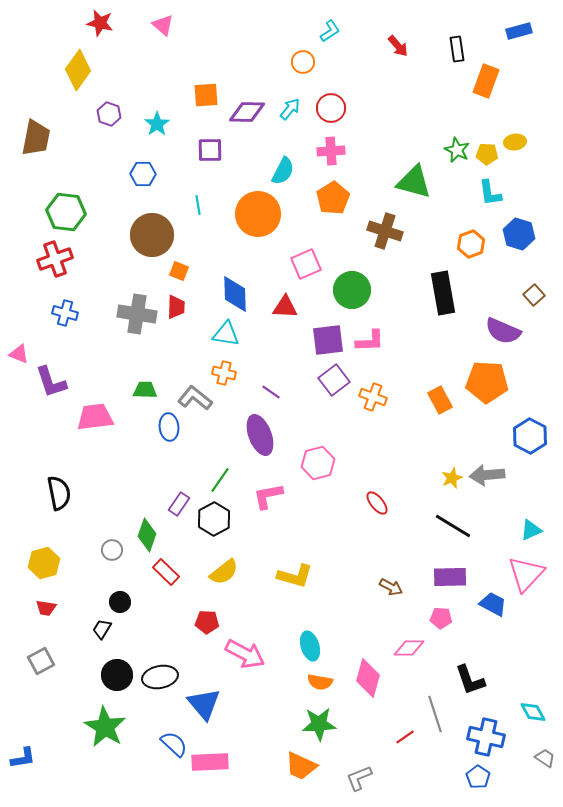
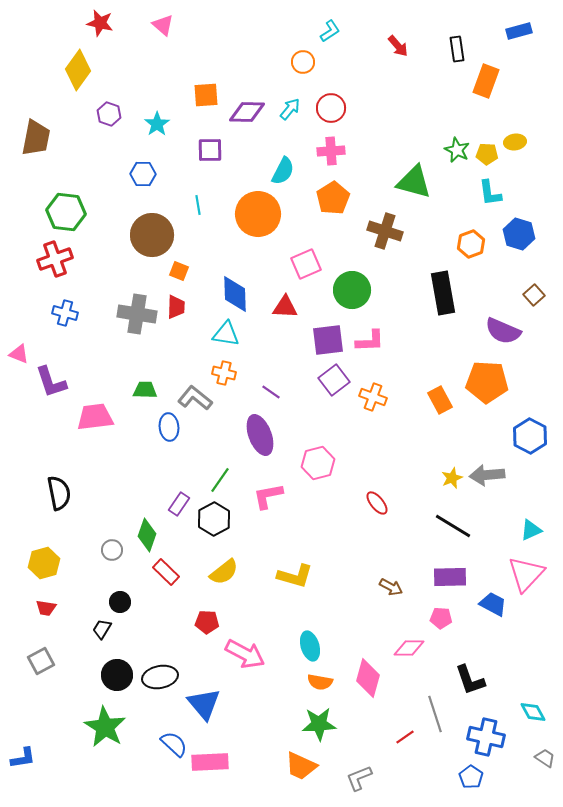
blue pentagon at (478, 777): moved 7 px left
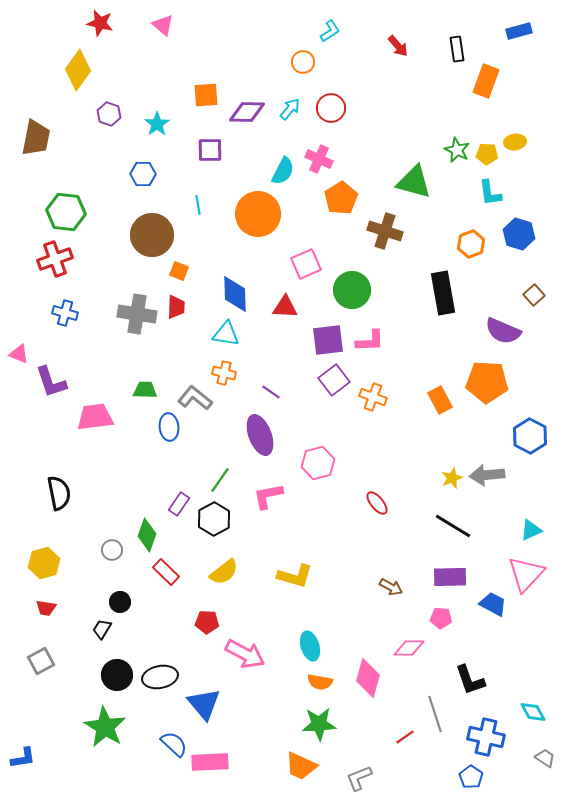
pink cross at (331, 151): moved 12 px left, 8 px down; rotated 28 degrees clockwise
orange pentagon at (333, 198): moved 8 px right
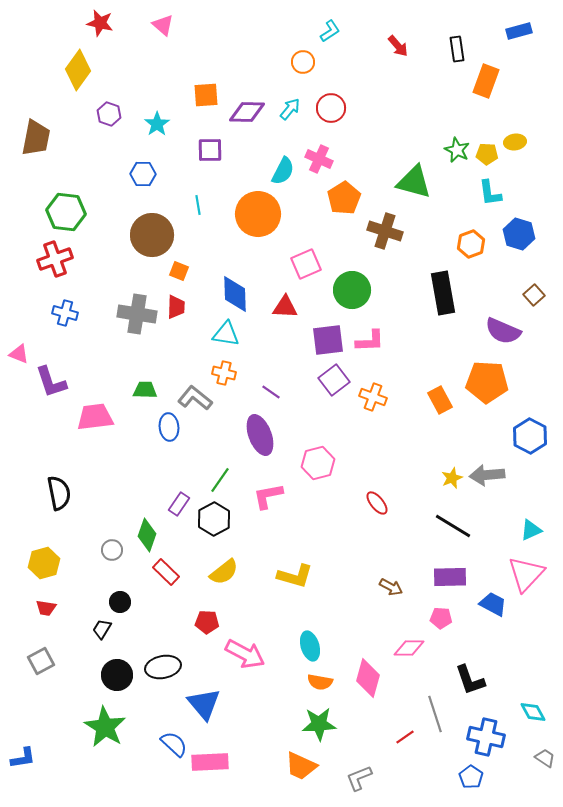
orange pentagon at (341, 198): moved 3 px right
black ellipse at (160, 677): moved 3 px right, 10 px up
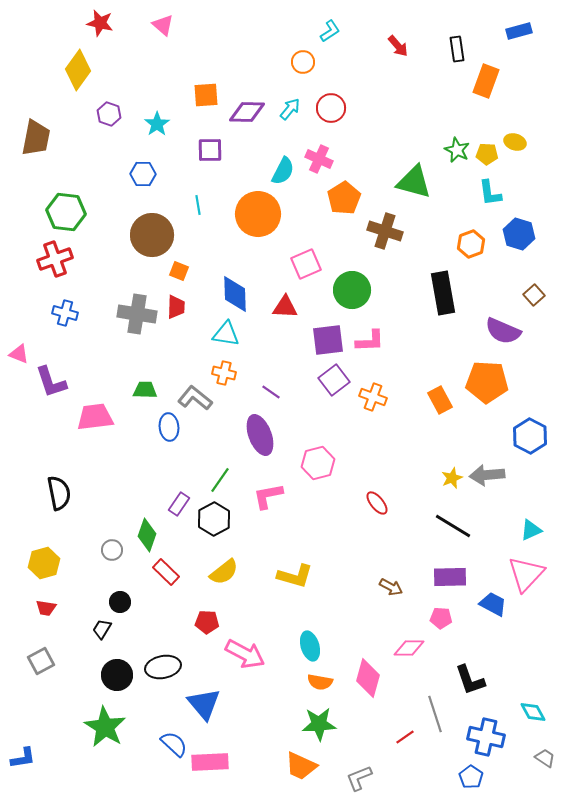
yellow ellipse at (515, 142): rotated 25 degrees clockwise
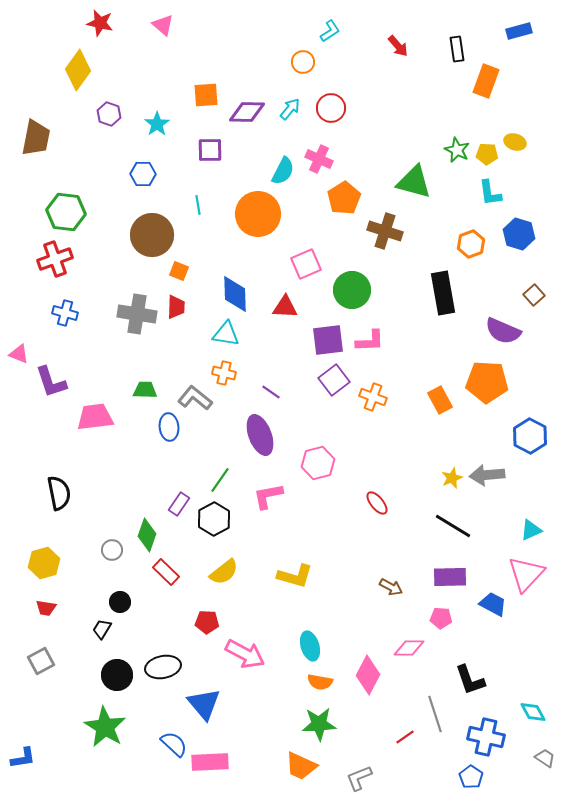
pink diamond at (368, 678): moved 3 px up; rotated 12 degrees clockwise
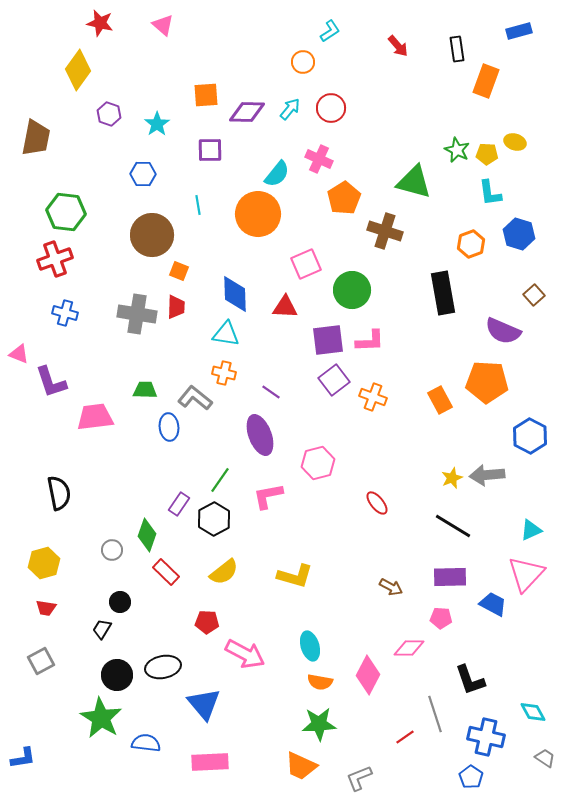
cyan semicircle at (283, 171): moved 6 px left, 3 px down; rotated 12 degrees clockwise
green star at (105, 727): moved 4 px left, 9 px up
blue semicircle at (174, 744): moved 28 px left, 1 px up; rotated 36 degrees counterclockwise
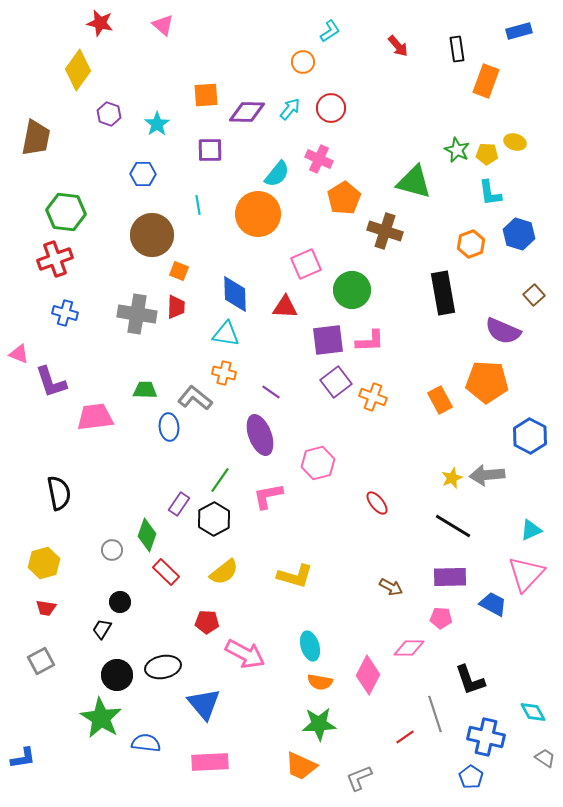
purple square at (334, 380): moved 2 px right, 2 px down
